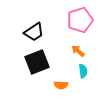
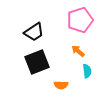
cyan semicircle: moved 4 px right
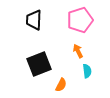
black trapezoid: moved 12 px up; rotated 125 degrees clockwise
orange arrow: rotated 24 degrees clockwise
black square: moved 2 px right, 2 px down
orange semicircle: rotated 64 degrees counterclockwise
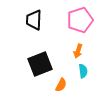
orange arrow: rotated 136 degrees counterclockwise
black square: moved 1 px right
cyan semicircle: moved 4 px left
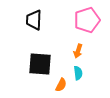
pink pentagon: moved 7 px right
black square: rotated 25 degrees clockwise
cyan semicircle: moved 5 px left, 2 px down
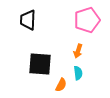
black trapezoid: moved 6 px left
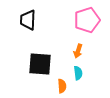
orange semicircle: moved 1 px right, 1 px down; rotated 32 degrees counterclockwise
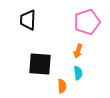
pink pentagon: moved 2 px down
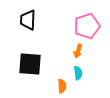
pink pentagon: moved 4 px down
black square: moved 10 px left
